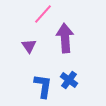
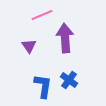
pink line: moved 1 px left, 1 px down; rotated 25 degrees clockwise
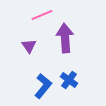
blue L-shape: rotated 30 degrees clockwise
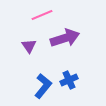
purple arrow: rotated 76 degrees clockwise
blue cross: rotated 30 degrees clockwise
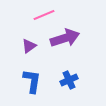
pink line: moved 2 px right
purple triangle: rotated 28 degrees clockwise
blue L-shape: moved 11 px left, 5 px up; rotated 30 degrees counterclockwise
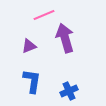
purple arrow: rotated 88 degrees counterclockwise
purple triangle: rotated 14 degrees clockwise
blue cross: moved 11 px down
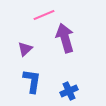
purple triangle: moved 4 px left, 3 px down; rotated 21 degrees counterclockwise
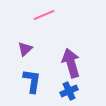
purple arrow: moved 6 px right, 25 px down
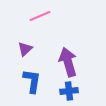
pink line: moved 4 px left, 1 px down
purple arrow: moved 3 px left, 1 px up
blue cross: rotated 18 degrees clockwise
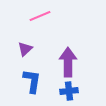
purple arrow: rotated 16 degrees clockwise
